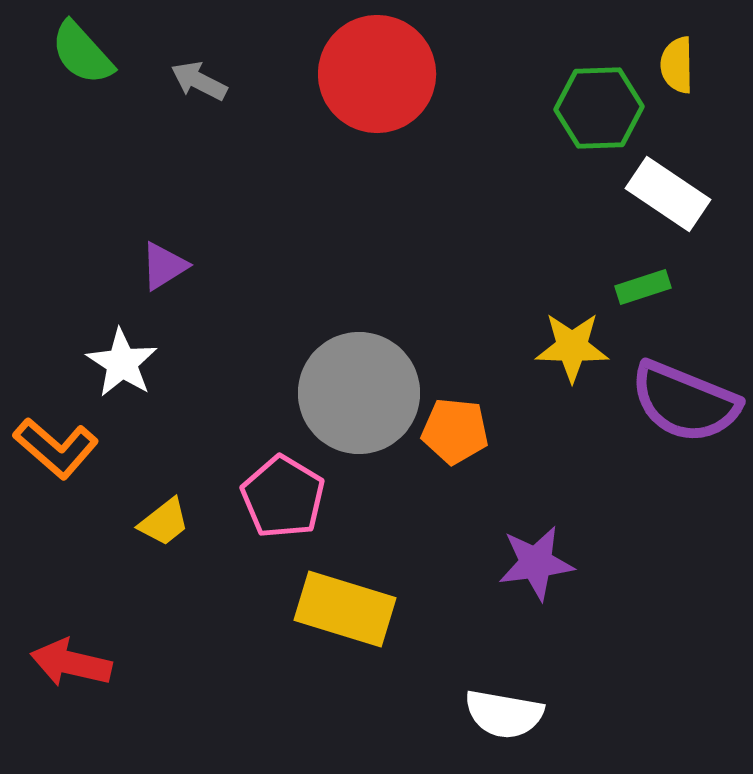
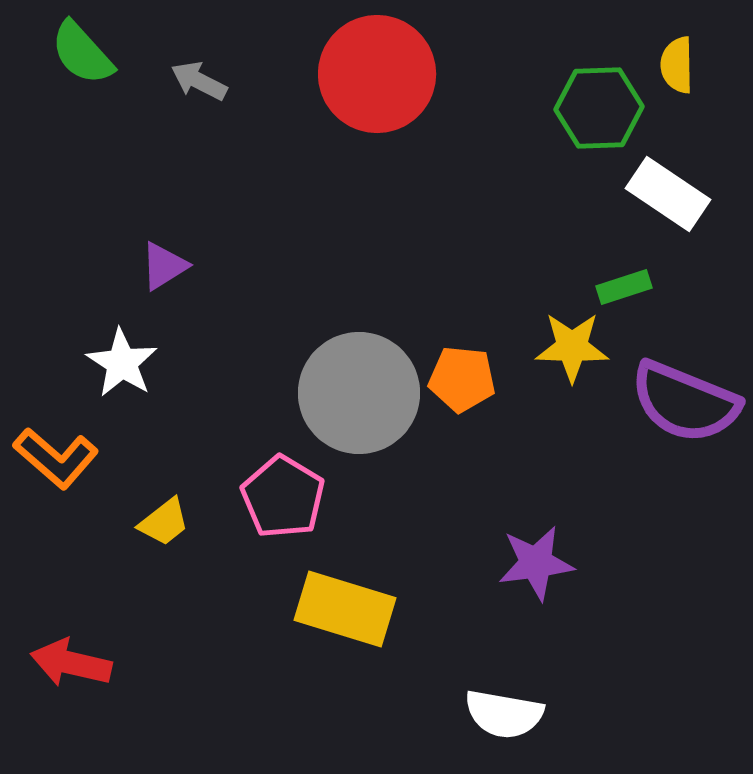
green rectangle: moved 19 px left
orange pentagon: moved 7 px right, 52 px up
orange L-shape: moved 10 px down
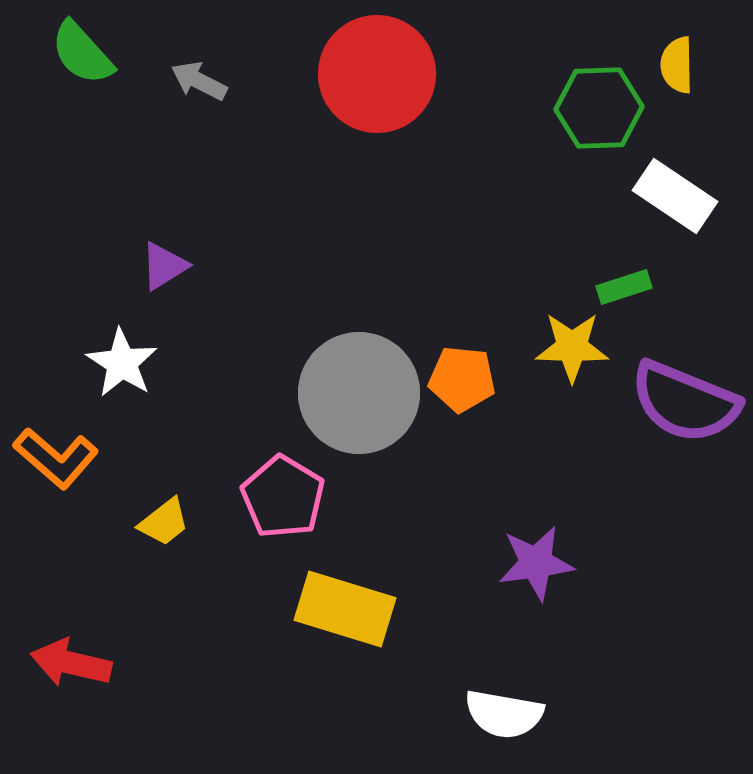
white rectangle: moved 7 px right, 2 px down
